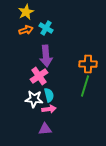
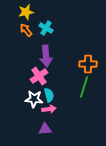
yellow star: rotated 14 degrees clockwise
orange arrow: rotated 112 degrees counterclockwise
green line: moved 1 px left, 1 px down
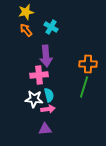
cyan cross: moved 5 px right, 1 px up
pink cross: moved 1 px up; rotated 30 degrees clockwise
pink arrow: moved 1 px left
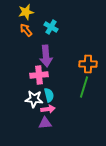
purple triangle: moved 6 px up
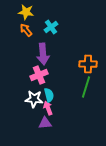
yellow star: rotated 21 degrees clockwise
cyan cross: rotated 24 degrees clockwise
purple arrow: moved 3 px left, 2 px up
pink cross: rotated 18 degrees counterclockwise
green line: moved 2 px right
pink arrow: moved 1 px up; rotated 104 degrees counterclockwise
